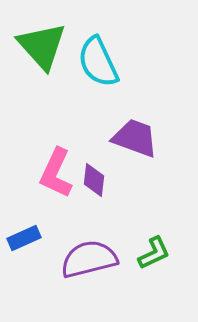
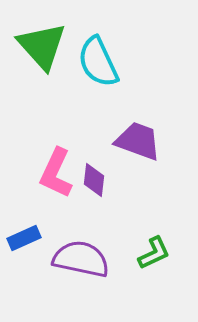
purple trapezoid: moved 3 px right, 3 px down
purple semicircle: moved 8 px left; rotated 26 degrees clockwise
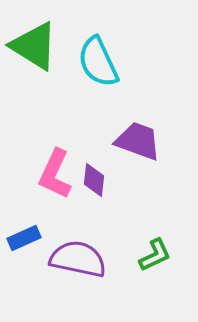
green triangle: moved 8 px left; rotated 16 degrees counterclockwise
pink L-shape: moved 1 px left, 1 px down
green L-shape: moved 1 px right, 2 px down
purple semicircle: moved 3 px left
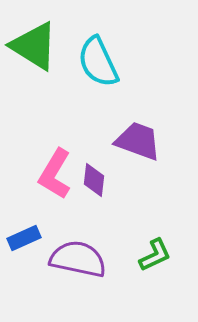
pink L-shape: rotated 6 degrees clockwise
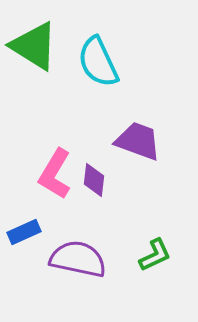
blue rectangle: moved 6 px up
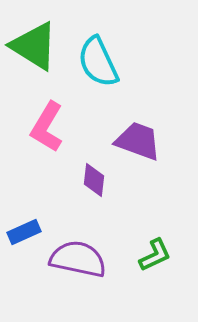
pink L-shape: moved 8 px left, 47 px up
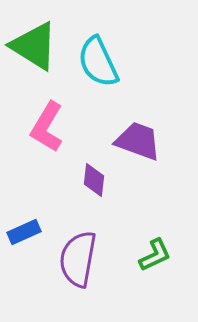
purple semicircle: rotated 92 degrees counterclockwise
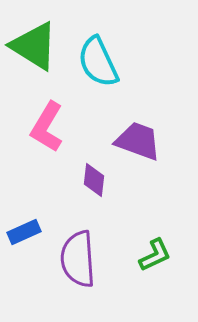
purple semicircle: rotated 14 degrees counterclockwise
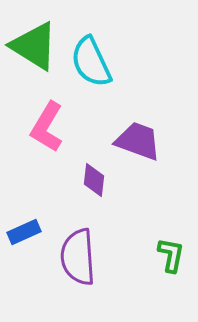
cyan semicircle: moved 7 px left
green L-shape: moved 16 px right; rotated 54 degrees counterclockwise
purple semicircle: moved 2 px up
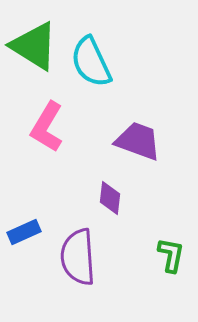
purple diamond: moved 16 px right, 18 px down
